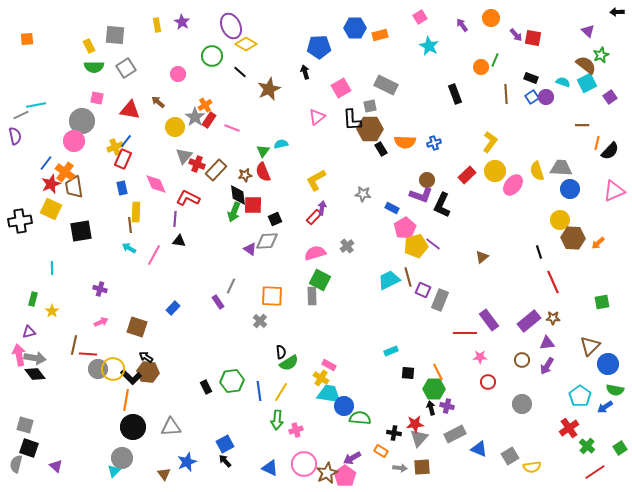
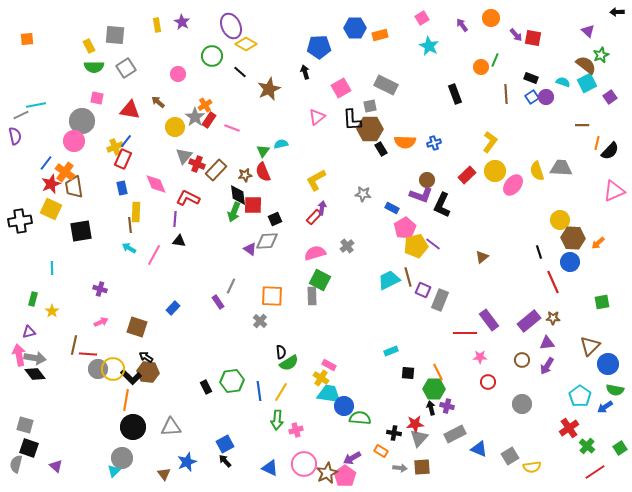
pink square at (420, 17): moved 2 px right, 1 px down
blue circle at (570, 189): moved 73 px down
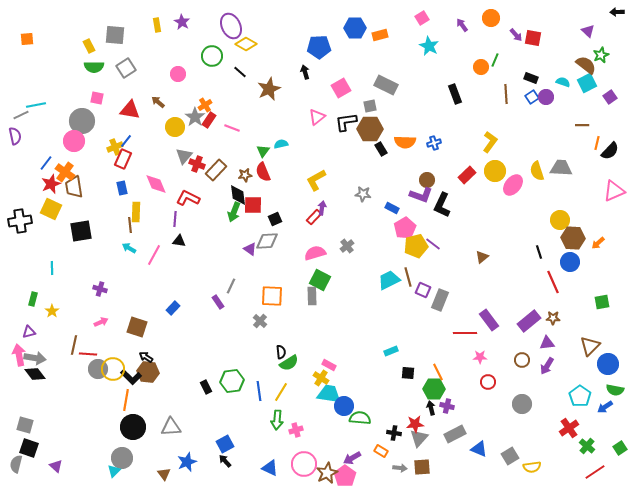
black L-shape at (352, 120): moved 6 px left, 2 px down; rotated 85 degrees clockwise
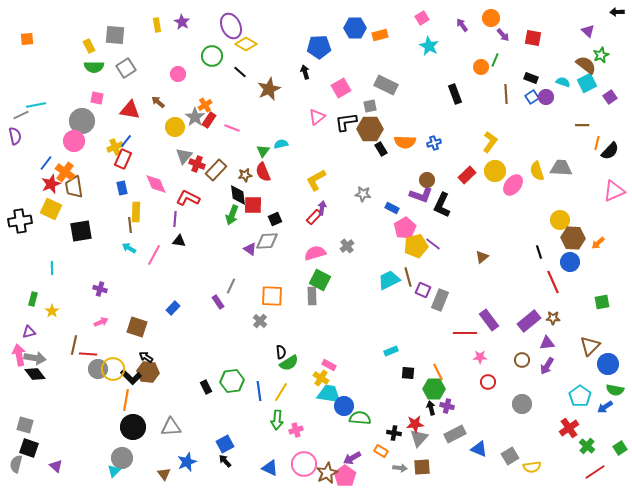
purple arrow at (516, 35): moved 13 px left
green arrow at (234, 212): moved 2 px left, 3 px down
